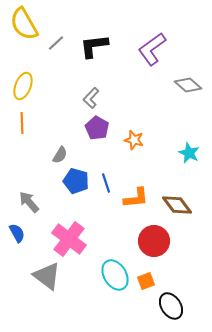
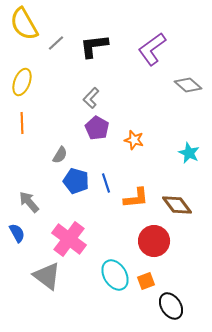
yellow ellipse: moved 1 px left, 4 px up
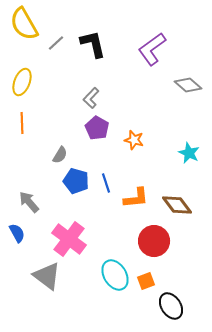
black L-shape: moved 1 px left, 2 px up; rotated 84 degrees clockwise
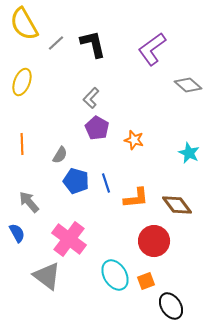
orange line: moved 21 px down
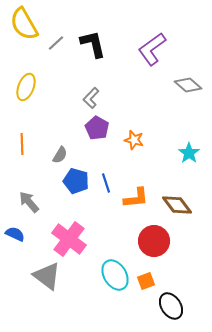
yellow ellipse: moved 4 px right, 5 px down
cyan star: rotated 10 degrees clockwise
blue semicircle: moved 2 px left, 1 px down; rotated 36 degrees counterclockwise
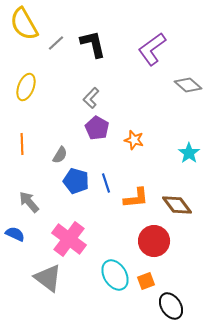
gray triangle: moved 1 px right, 2 px down
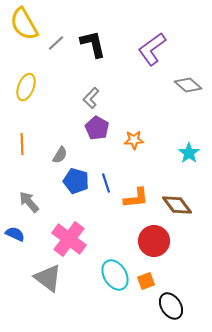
orange star: rotated 18 degrees counterclockwise
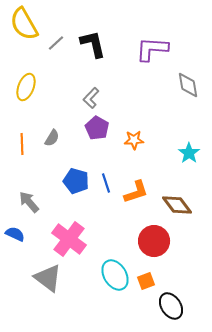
purple L-shape: rotated 40 degrees clockwise
gray diamond: rotated 40 degrees clockwise
gray semicircle: moved 8 px left, 17 px up
orange L-shape: moved 6 px up; rotated 12 degrees counterclockwise
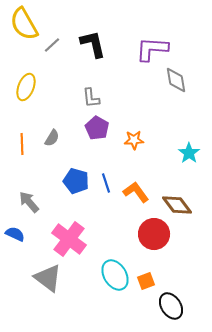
gray line: moved 4 px left, 2 px down
gray diamond: moved 12 px left, 5 px up
gray L-shape: rotated 50 degrees counterclockwise
orange L-shape: rotated 108 degrees counterclockwise
red circle: moved 7 px up
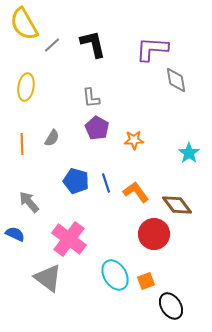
yellow ellipse: rotated 12 degrees counterclockwise
